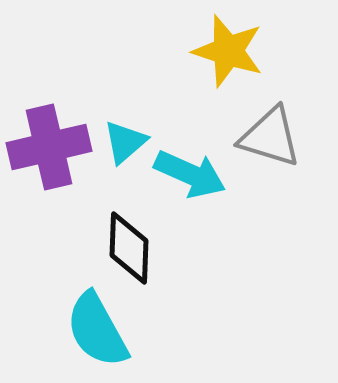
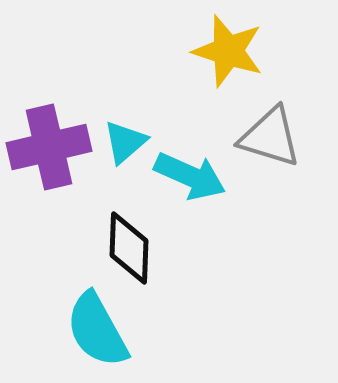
cyan arrow: moved 2 px down
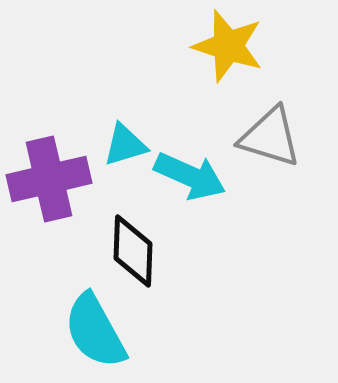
yellow star: moved 5 px up
cyan triangle: moved 3 px down; rotated 24 degrees clockwise
purple cross: moved 32 px down
black diamond: moved 4 px right, 3 px down
cyan semicircle: moved 2 px left, 1 px down
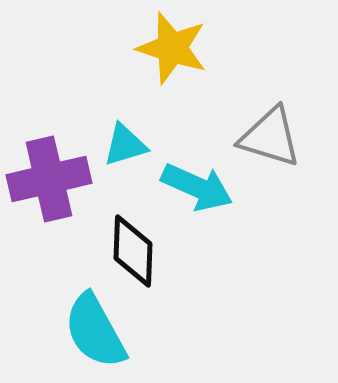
yellow star: moved 56 px left, 2 px down
cyan arrow: moved 7 px right, 11 px down
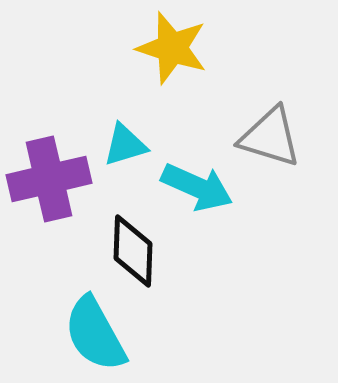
cyan semicircle: moved 3 px down
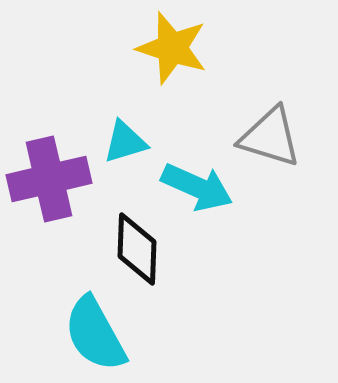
cyan triangle: moved 3 px up
black diamond: moved 4 px right, 2 px up
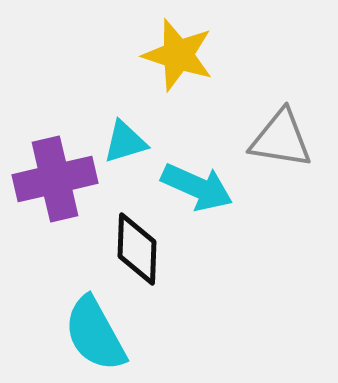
yellow star: moved 6 px right, 7 px down
gray triangle: moved 11 px right, 2 px down; rotated 8 degrees counterclockwise
purple cross: moved 6 px right
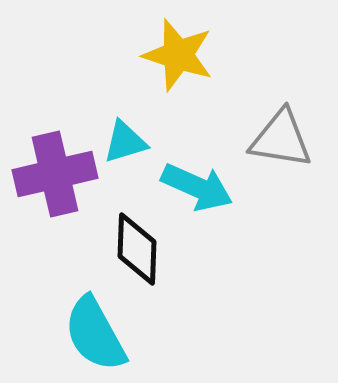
purple cross: moved 5 px up
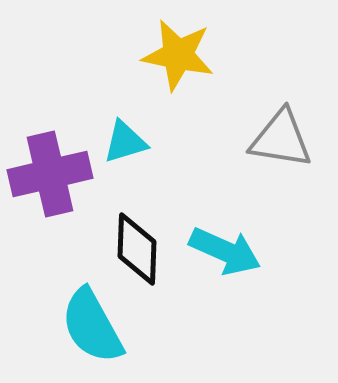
yellow star: rotated 6 degrees counterclockwise
purple cross: moved 5 px left
cyan arrow: moved 28 px right, 64 px down
cyan semicircle: moved 3 px left, 8 px up
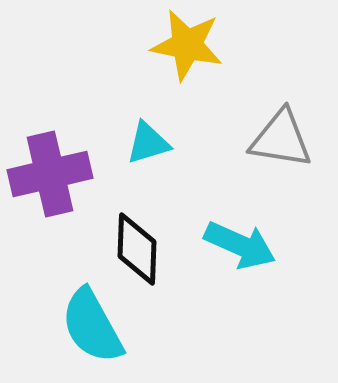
yellow star: moved 9 px right, 10 px up
cyan triangle: moved 23 px right, 1 px down
cyan arrow: moved 15 px right, 6 px up
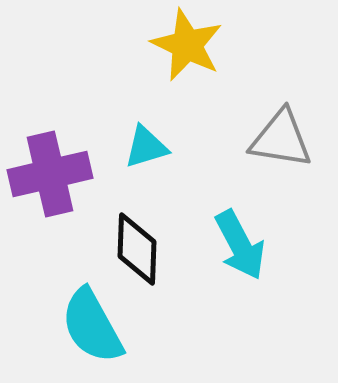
yellow star: rotated 14 degrees clockwise
cyan triangle: moved 2 px left, 4 px down
cyan arrow: rotated 38 degrees clockwise
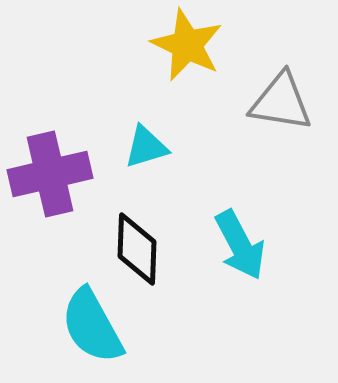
gray triangle: moved 37 px up
